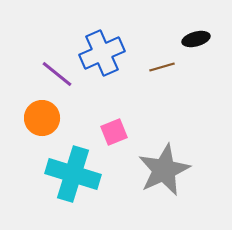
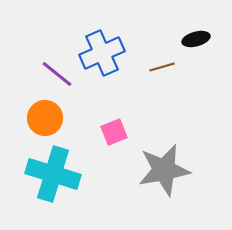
orange circle: moved 3 px right
gray star: rotated 14 degrees clockwise
cyan cross: moved 20 px left
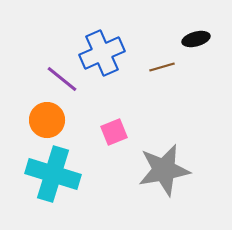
purple line: moved 5 px right, 5 px down
orange circle: moved 2 px right, 2 px down
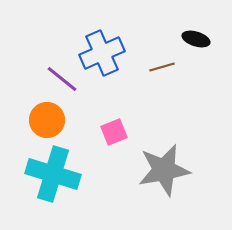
black ellipse: rotated 32 degrees clockwise
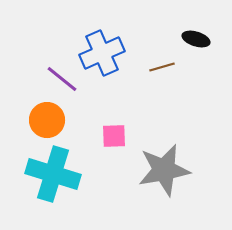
pink square: moved 4 px down; rotated 20 degrees clockwise
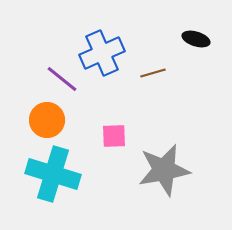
brown line: moved 9 px left, 6 px down
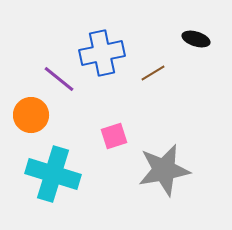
blue cross: rotated 12 degrees clockwise
brown line: rotated 15 degrees counterclockwise
purple line: moved 3 px left
orange circle: moved 16 px left, 5 px up
pink square: rotated 16 degrees counterclockwise
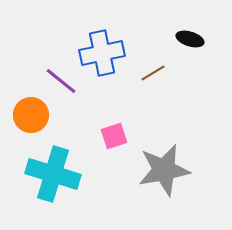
black ellipse: moved 6 px left
purple line: moved 2 px right, 2 px down
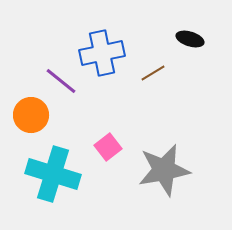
pink square: moved 6 px left, 11 px down; rotated 20 degrees counterclockwise
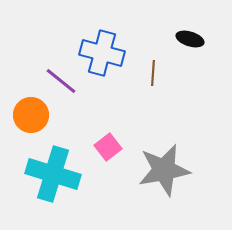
blue cross: rotated 27 degrees clockwise
brown line: rotated 55 degrees counterclockwise
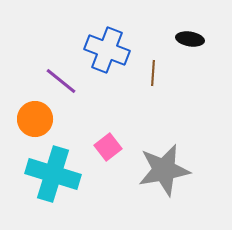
black ellipse: rotated 8 degrees counterclockwise
blue cross: moved 5 px right, 3 px up; rotated 6 degrees clockwise
orange circle: moved 4 px right, 4 px down
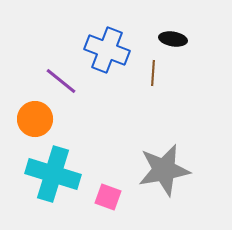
black ellipse: moved 17 px left
pink square: moved 50 px down; rotated 32 degrees counterclockwise
